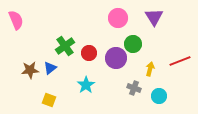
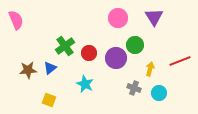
green circle: moved 2 px right, 1 px down
brown star: moved 2 px left
cyan star: moved 1 px left, 1 px up; rotated 12 degrees counterclockwise
cyan circle: moved 3 px up
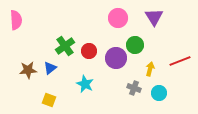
pink semicircle: rotated 18 degrees clockwise
red circle: moved 2 px up
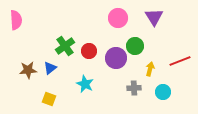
green circle: moved 1 px down
gray cross: rotated 24 degrees counterclockwise
cyan circle: moved 4 px right, 1 px up
yellow square: moved 1 px up
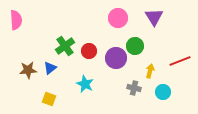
yellow arrow: moved 2 px down
gray cross: rotated 16 degrees clockwise
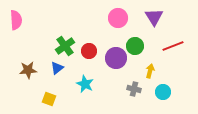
red line: moved 7 px left, 15 px up
blue triangle: moved 7 px right
gray cross: moved 1 px down
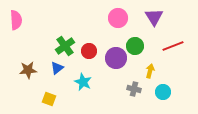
cyan star: moved 2 px left, 2 px up
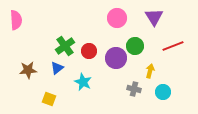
pink circle: moved 1 px left
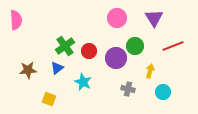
purple triangle: moved 1 px down
gray cross: moved 6 px left
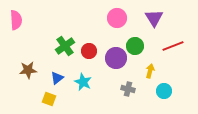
blue triangle: moved 10 px down
cyan circle: moved 1 px right, 1 px up
